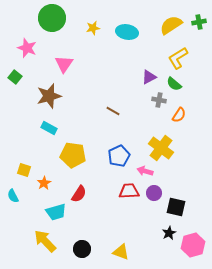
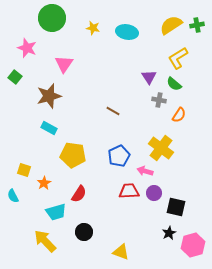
green cross: moved 2 px left, 3 px down
yellow star: rotated 24 degrees clockwise
purple triangle: rotated 35 degrees counterclockwise
black circle: moved 2 px right, 17 px up
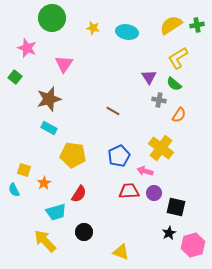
brown star: moved 3 px down
cyan semicircle: moved 1 px right, 6 px up
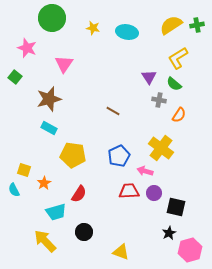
pink hexagon: moved 3 px left, 5 px down
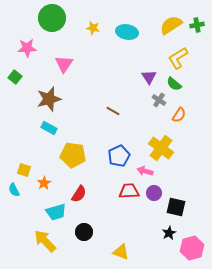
pink star: rotated 24 degrees counterclockwise
gray cross: rotated 24 degrees clockwise
pink hexagon: moved 2 px right, 2 px up
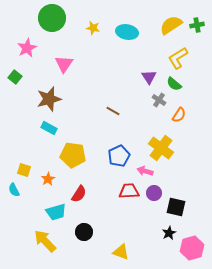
pink star: rotated 24 degrees counterclockwise
orange star: moved 4 px right, 4 px up
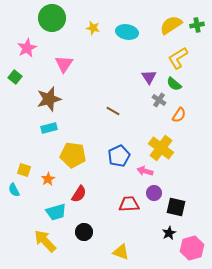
cyan rectangle: rotated 42 degrees counterclockwise
red trapezoid: moved 13 px down
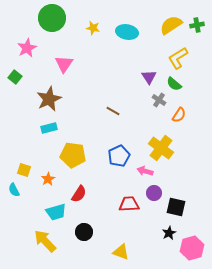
brown star: rotated 10 degrees counterclockwise
